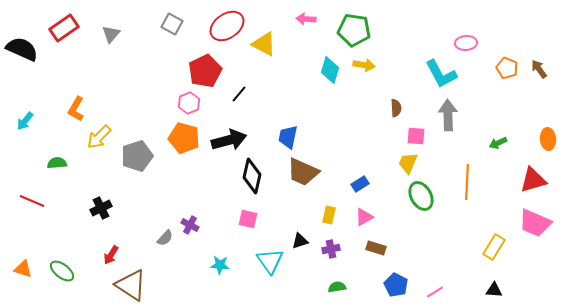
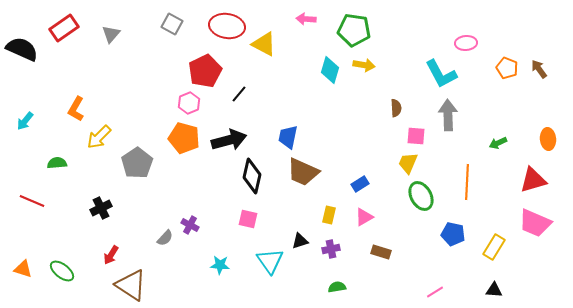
red ellipse at (227, 26): rotated 44 degrees clockwise
gray pentagon at (137, 156): moved 7 px down; rotated 16 degrees counterclockwise
brown rectangle at (376, 248): moved 5 px right, 4 px down
blue pentagon at (396, 285): moved 57 px right, 51 px up; rotated 15 degrees counterclockwise
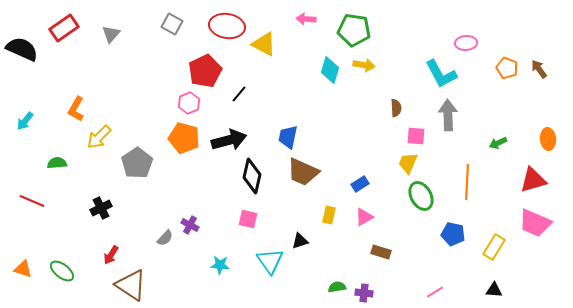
purple cross at (331, 249): moved 33 px right, 44 px down; rotated 18 degrees clockwise
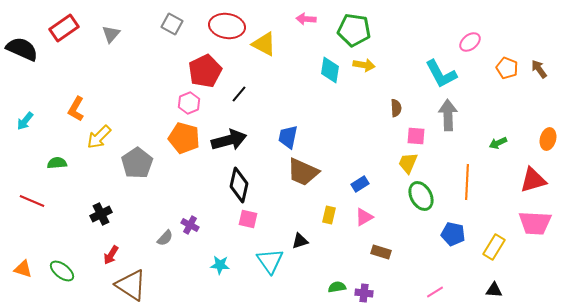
pink ellipse at (466, 43): moved 4 px right, 1 px up; rotated 35 degrees counterclockwise
cyan diamond at (330, 70): rotated 8 degrees counterclockwise
orange ellipse at (548, 139): rotated 20 degrees clockwise
black diamond at (252, 176): moved 13 px left, 9 px down
black cross at (101, 208): moved 6 px down
pink trapezoid at (535, 223): rotated 20 degrees counterclockwise
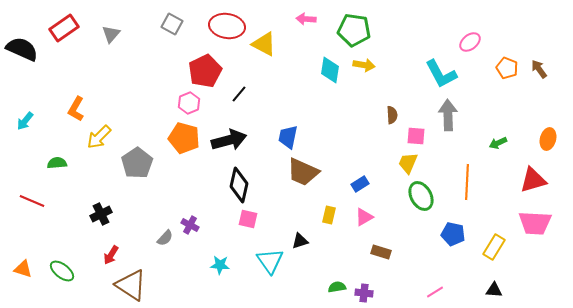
brown semicircle at (396, 108): moved 4 px left, 7 px down
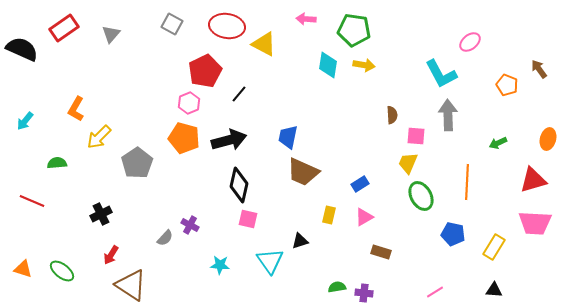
orange pentagon at (507, 68): moved 17 px down
cyan diamond at (330, 70): moved 2 px left, 5 px up
